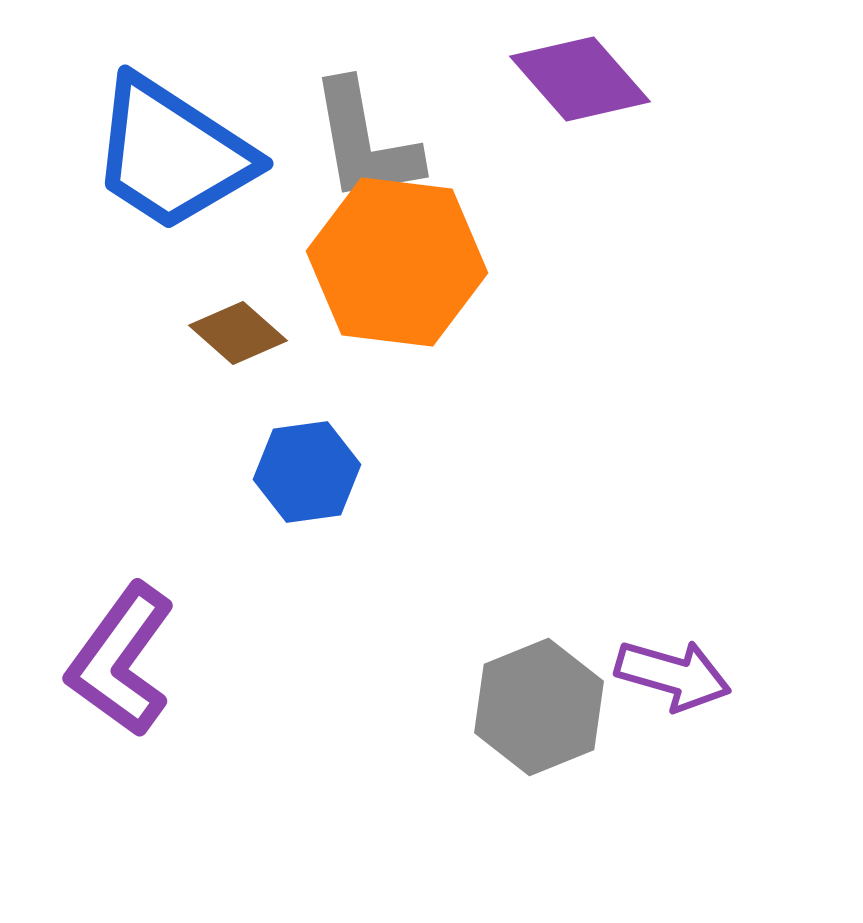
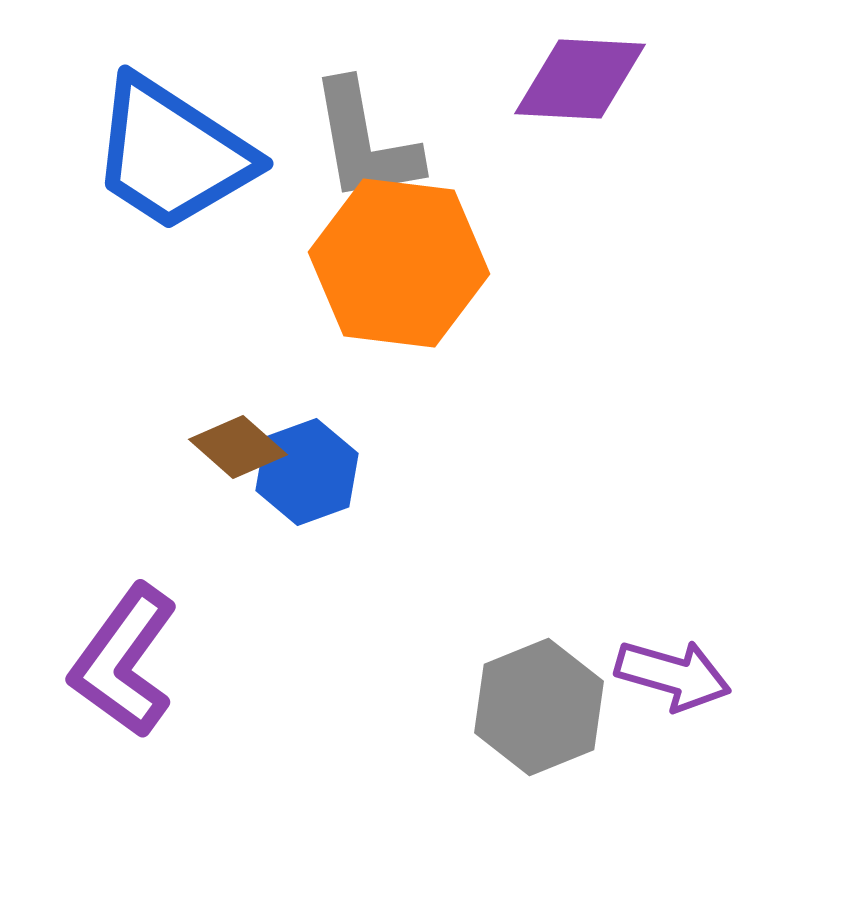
purple diamond: rotated 46 degrees counterclockwise
orange hexagon: moved 2 px right, 1 px down
brown diamond: moved 114 px down
blue hexagon: rotated 12 degrees counterclockwise
purple L-shape: moved 3 px right, 1 px down
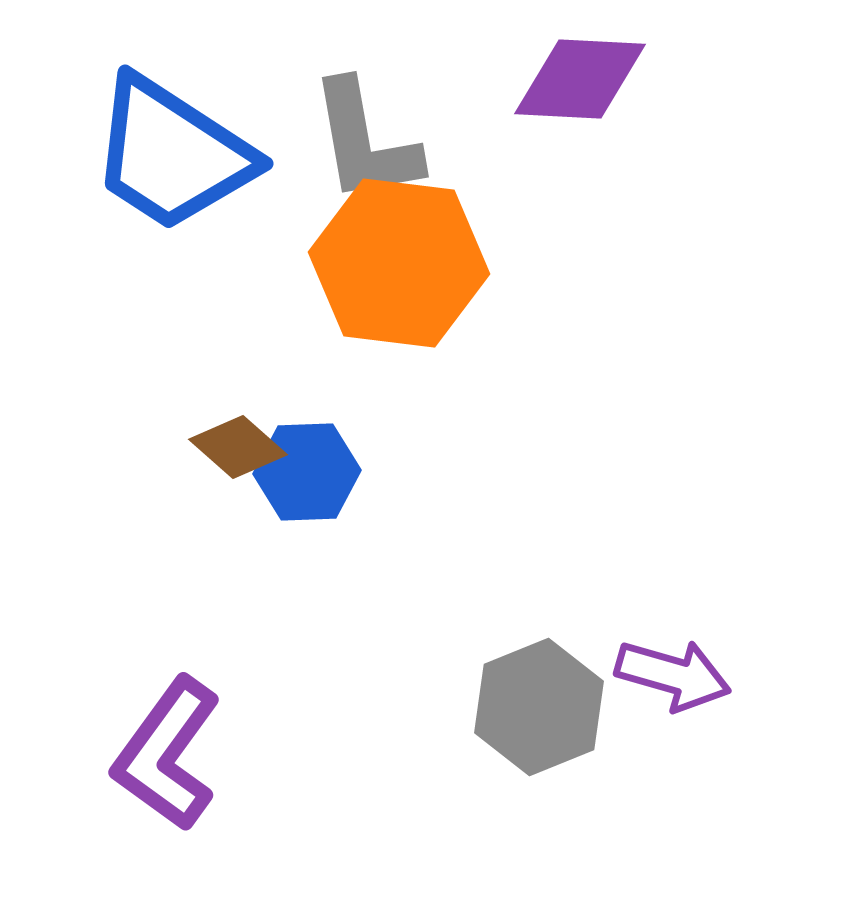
blue hexagon: rotated 18 degrees clockwise
purple L-shape: moved 43 px right, 93 px down
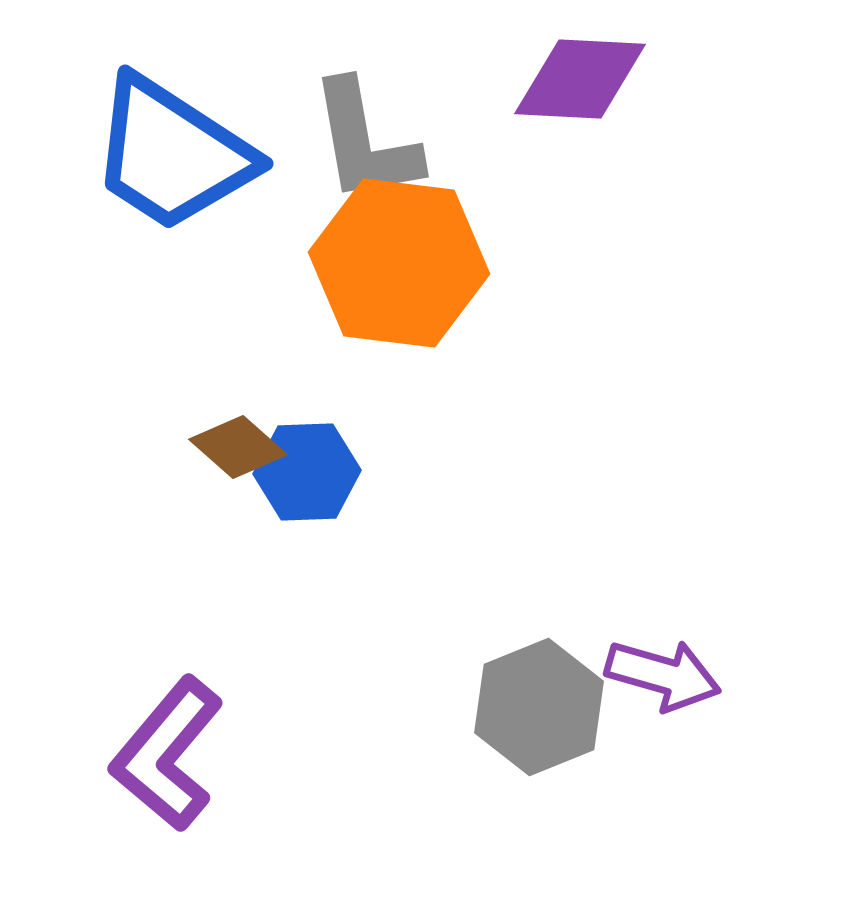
purple arrow: moved 10 px left
purple L-shape: rotated 4 degrees clockwise
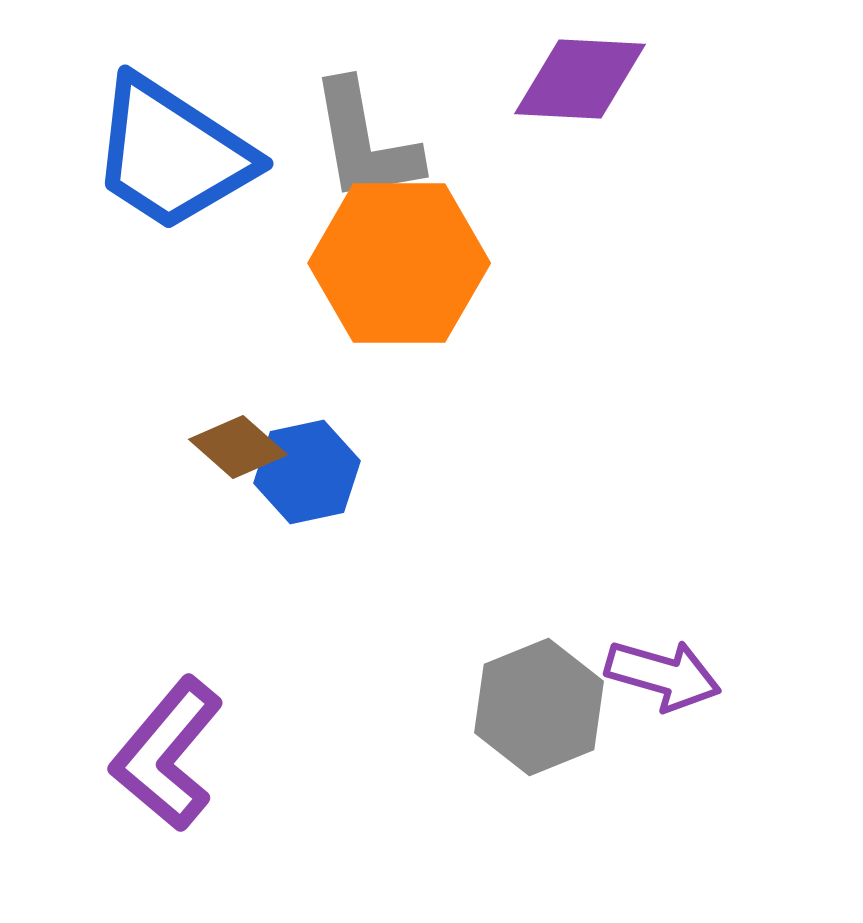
orange hexagon: rotated 7 degrees counterclockwise
blue hexagon: rotated 10 degrees counterclockwise
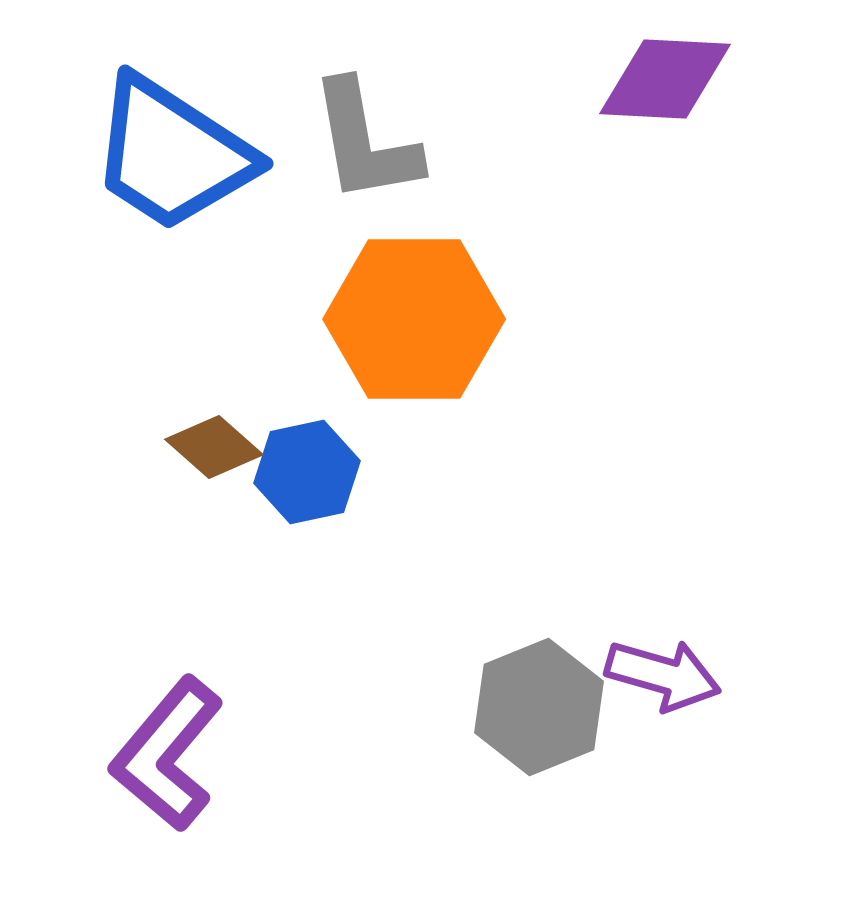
purple diamond: moved 85 px right
orange hexagon: moved 15 px right, 56 px down
brown diamond: moved 24 px left
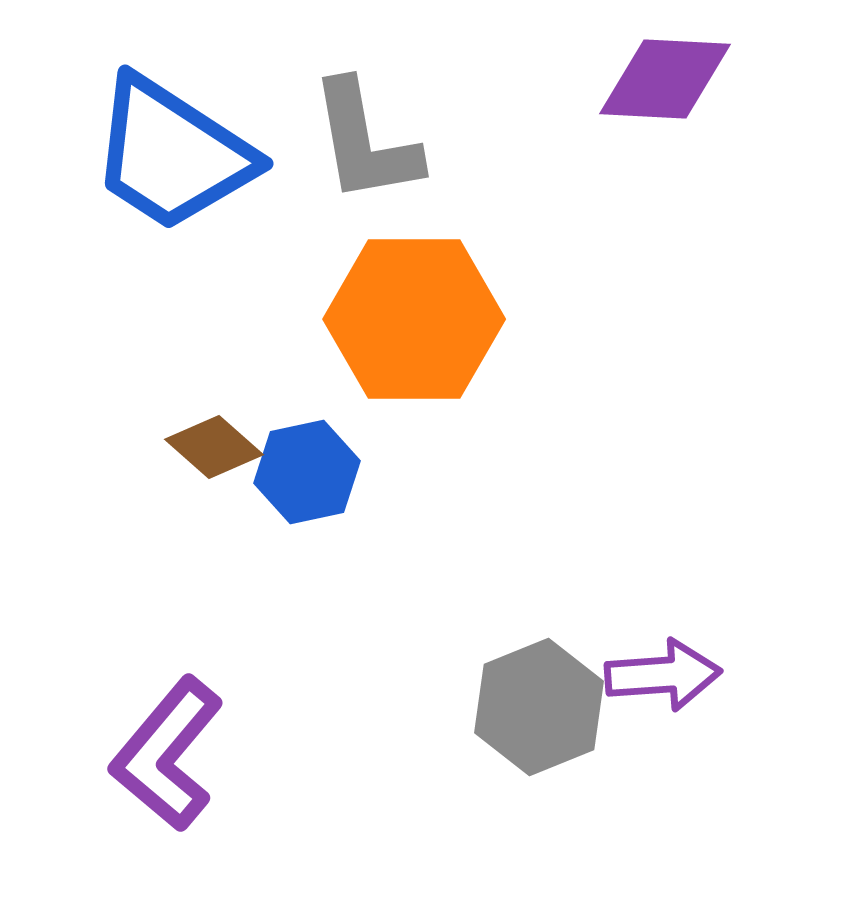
purple arrow: rotated 20 degrees counterclockwise
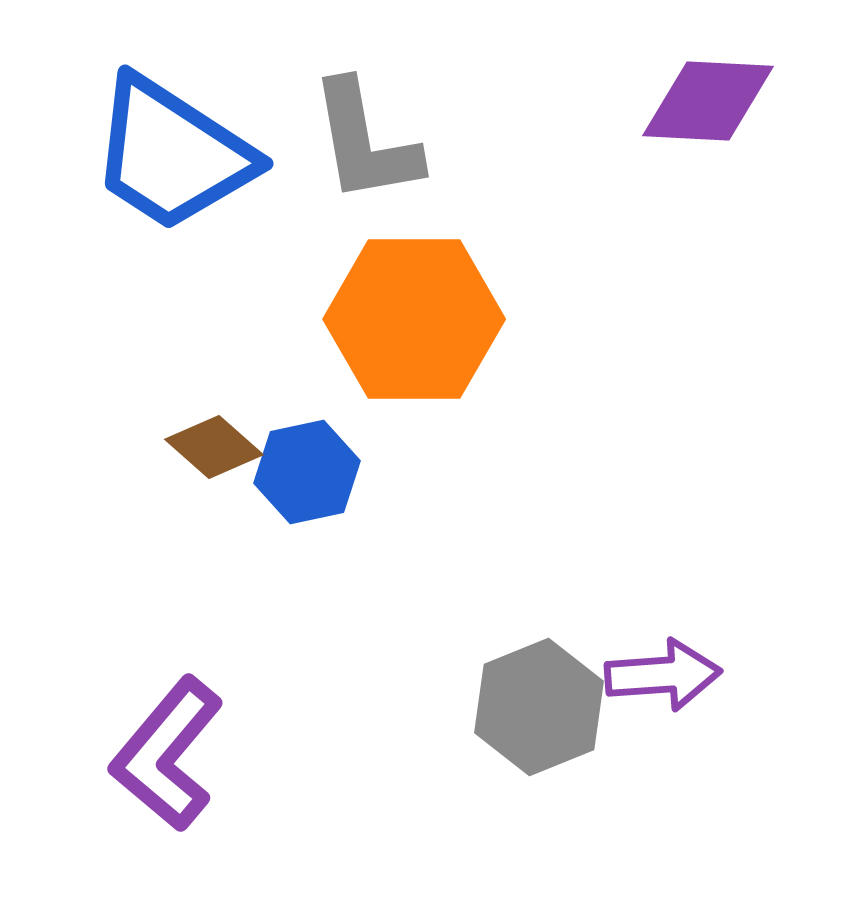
purple diamond: moved 43 px right, 22 px down
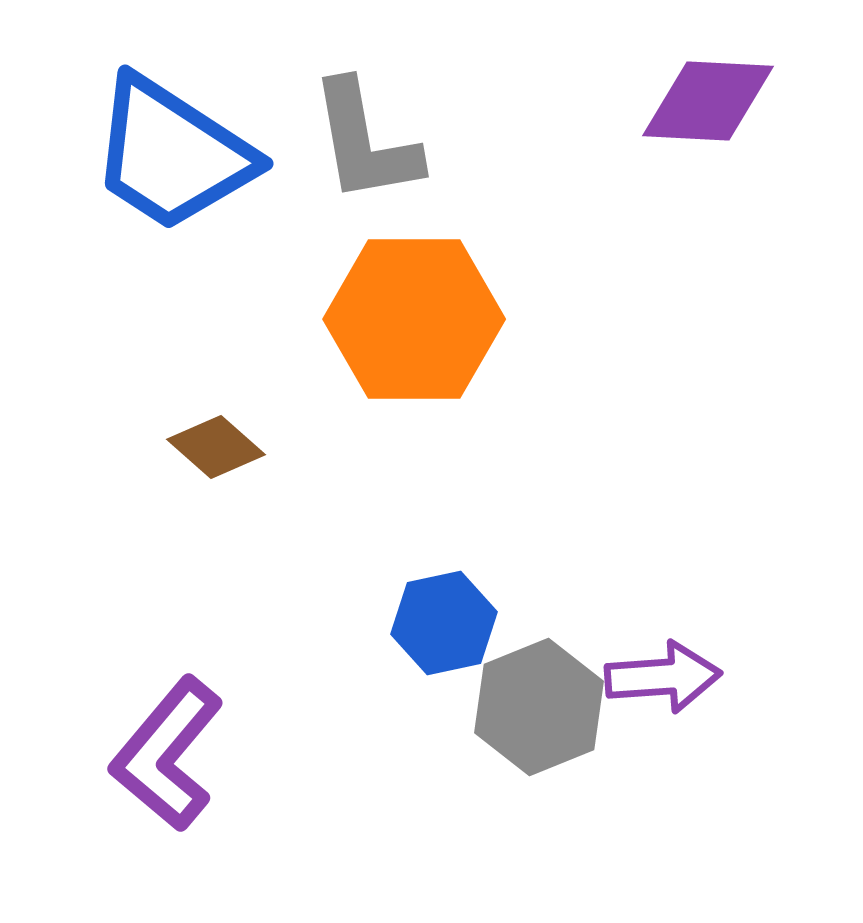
brown diamond: moved 2 px right
blue hexagon: moved 137 px right, 151 px down
purple arrow: moved 2 px down
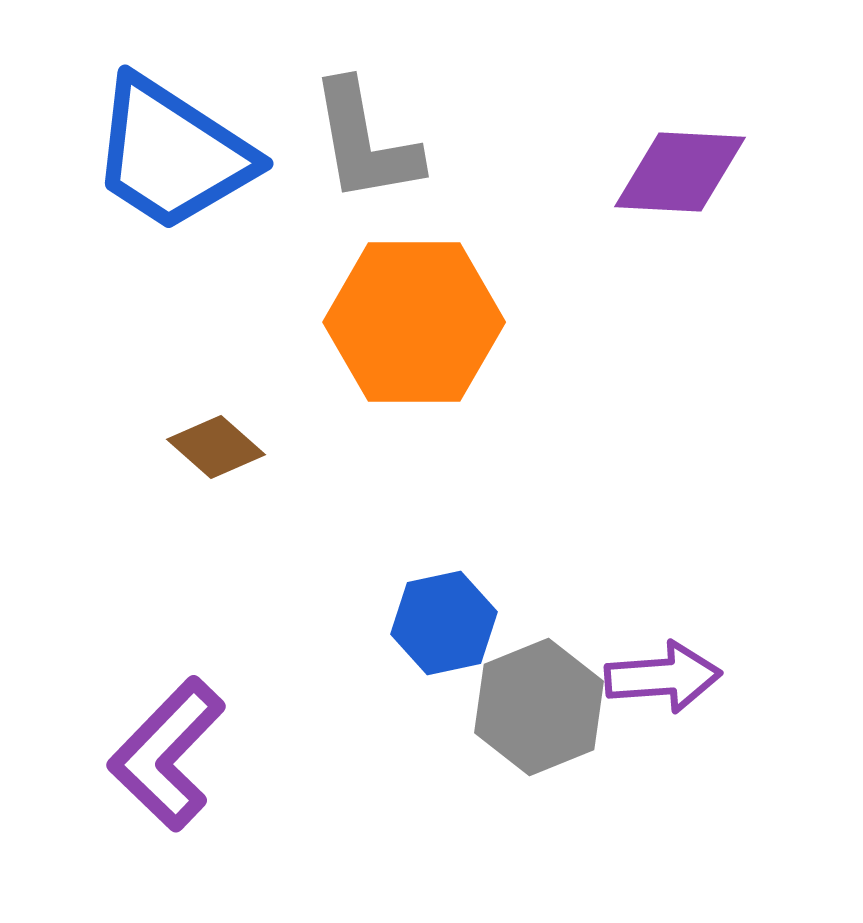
purple diamond: moved 28 px left, 71 px down
orange hexagon: moved 3 px down
purple L-shape: rotated 4 degrees clockwise
